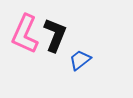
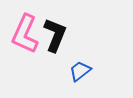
blue trapezoid: moved 11 px down
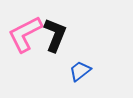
pink L-shape: rotated 39 degrees clockwise
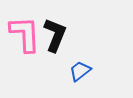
pink L-shape: rotated 114 degrees clockwise
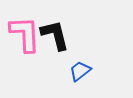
black L-shape: rotated 36 degrees counterclockwise
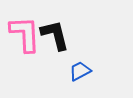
blue trapezoid: rotated 10 degrees clockwise
